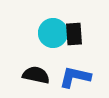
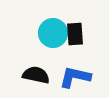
black rectangle: moved 1 px right
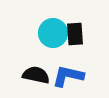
blue L-shape: moved 7 px left, 1 px up
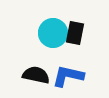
black rectangle: moved 1 px up; rotated 15 degrees clockwise
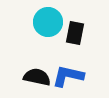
cyan circle: moved 5 px left, 11 px up
black semicircle: moved 1 px right, 2 px down
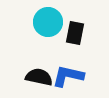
black semicircle: moved 2 px right
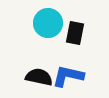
cyan circle: moved 1 px down
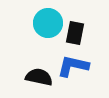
blue L-shape: moved 5 px right, 10 px up
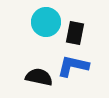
cyan circle: moved 2 px left, 1 px up
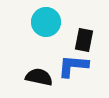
black rectangle: moved 9 px right, 7 px down
blue L-shape: rotated 8 degrees counterclockwise
